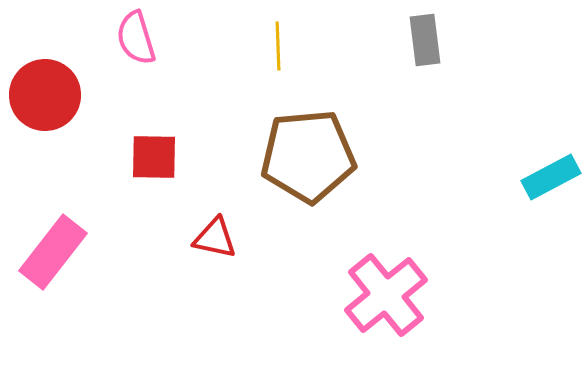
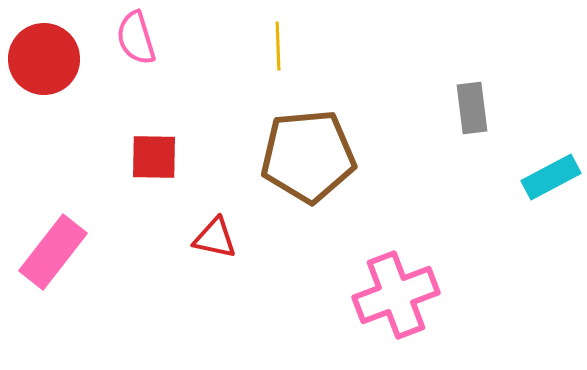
gray rectangle: moved 47 px right, 68 px down
red circle: moved 1 px left, 36 px up
pink cross: moved 10 px right; rotated 18 degrees clockwise
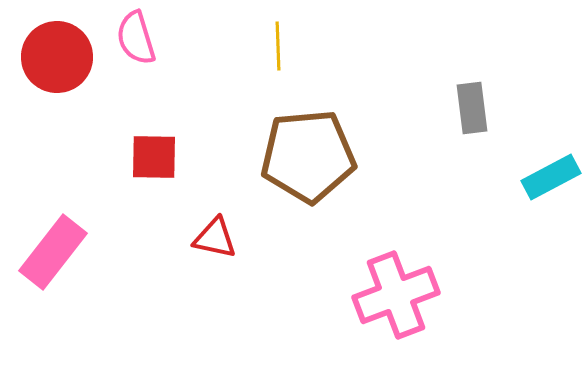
red circle: moved 13 px right, 2 px up
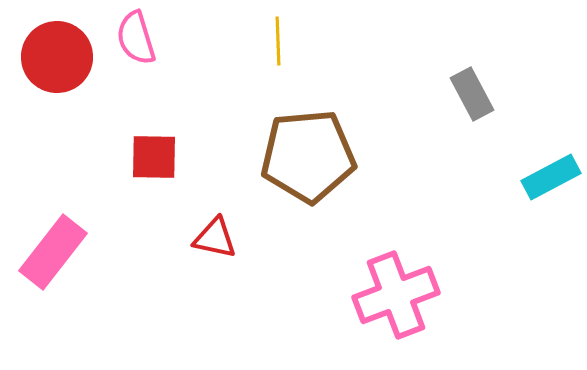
yellow line: moved 5 px up
gray rectangle: moved 14 px up; rotated 21 degrees counterclockwise
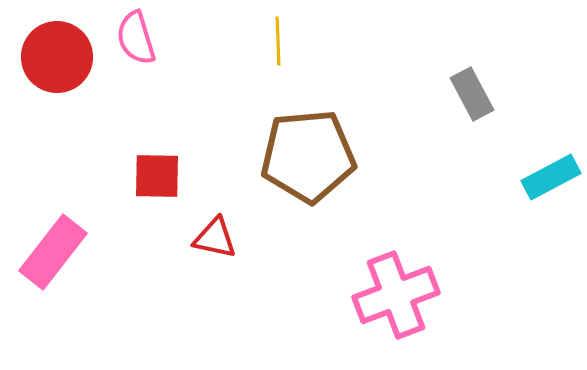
red square: moved 3 px right, 19 px down
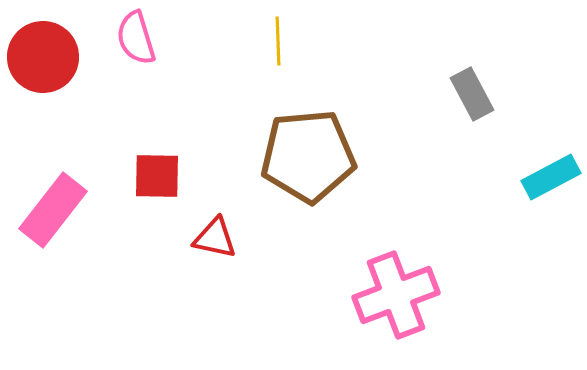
red circle: moved 14 px left
pink rectangle: moved 42 px up
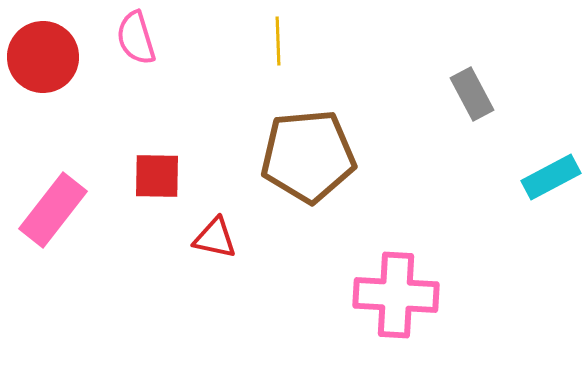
pink cross: rotated 24 degrees clockwise
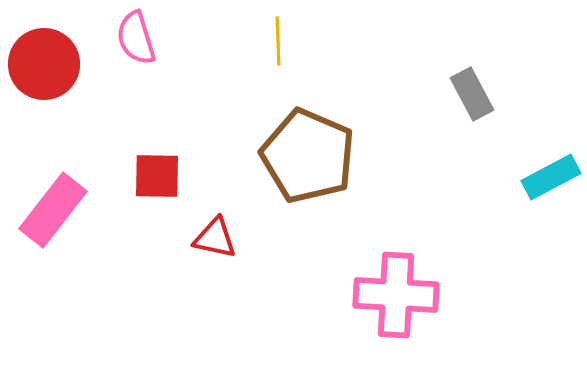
red circle: moved 1 px right, 7 px down
brown pentagon: rotated 28 degrees clockwise
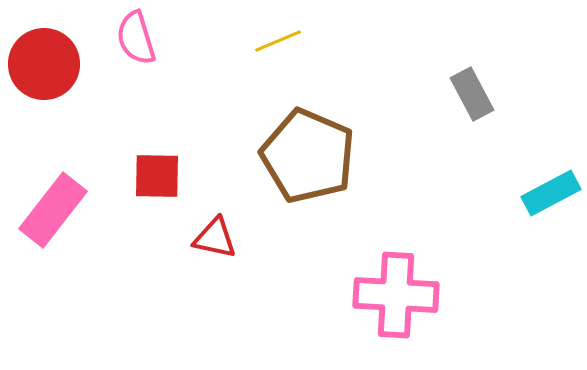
yellow line: rotated 69 degrees clockwise
cyan rectangle: moved 16 px down
